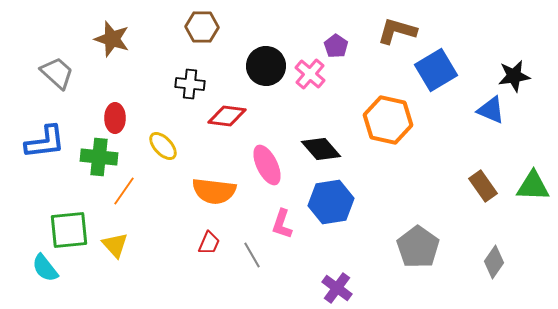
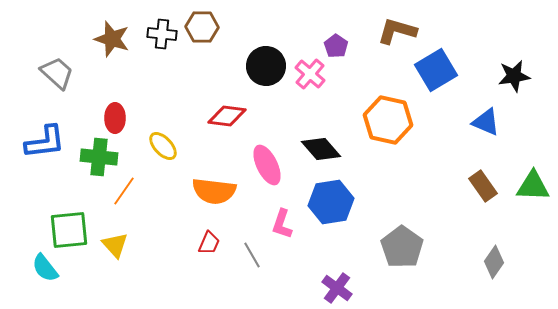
black cross: moved 28 px left, 50 px up
blue triangle: moved 5 px left, 12 px down
gray pentagon: moved 16 px left
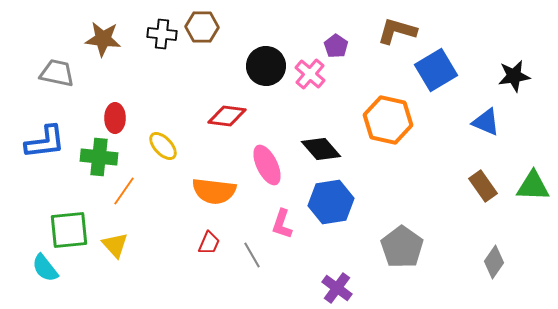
brown star: moved 9 px left; rotated 12 degrees counterclockwise
gray trapezoid: rotated 30 degrees counterclockwise
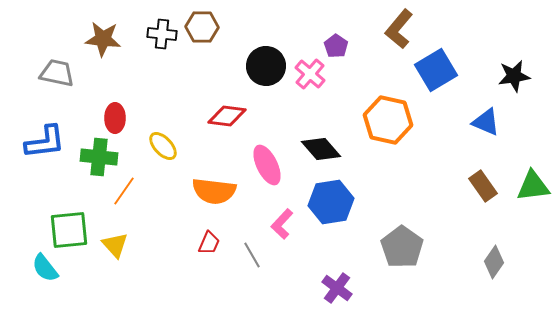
brown L-shape: moved 2 px right, 2 px up; rotated 66 degrees counterclockwise
green triangle: rotated 9 degrees counterclockwise
pink L-shape: rotated 24 degrees clockwise
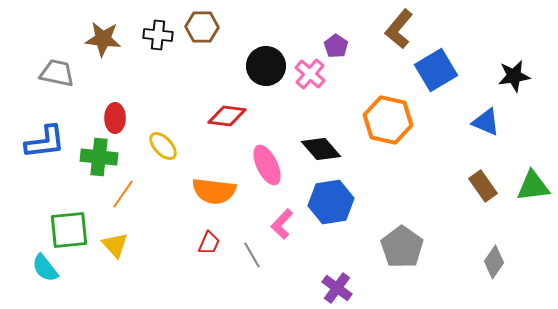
black cross: moved 4 px left, 1 px down
orange line: moved 1 px left, 3 px down
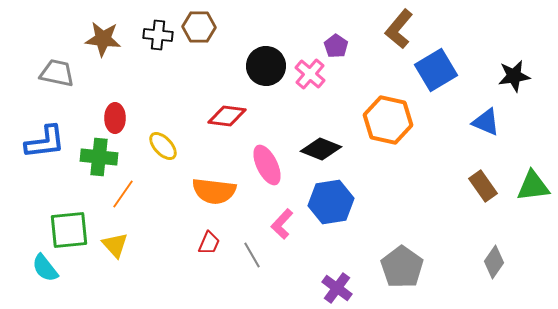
brown hexagon: moved 3 px left
black diamond: rotated 27 degrees counterclockwise
gray pentagon: moved 20 px down
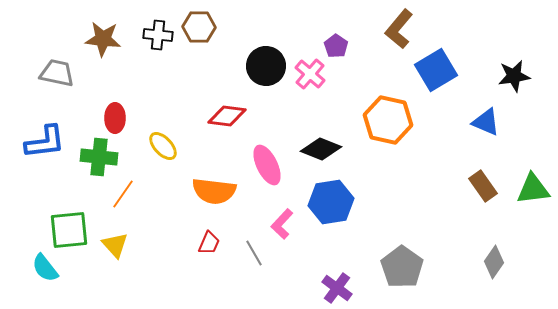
green triangle: moved 3 px down
gray line: moved 2 px right, 2 px up
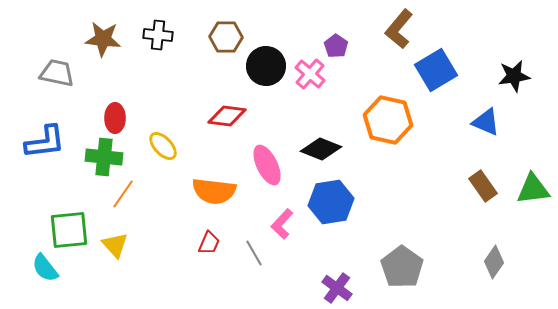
brown hexagon: moved 27 px right, 10 px down
green cross: moved 5 px right
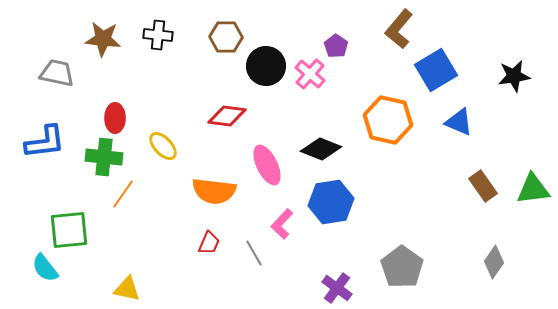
blue triangle: moved 27 px left
yellow triangle: moved 12 px right, 44 px down; rotated 36 degrees counterclockwise
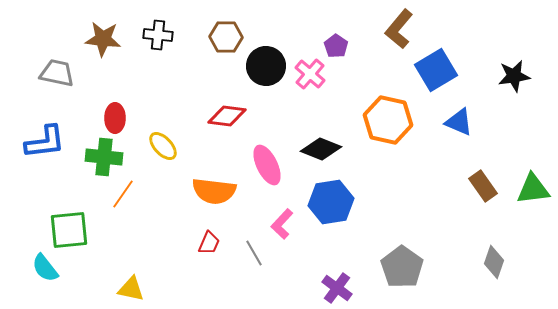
gray diamond: rotated 16 degrees counterclockwise
yellow triangle: moved 4 px right
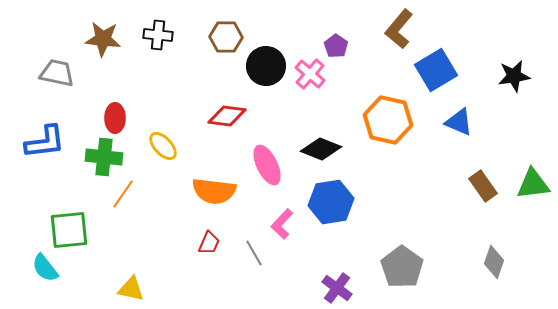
green triangle: moved 5 px up
